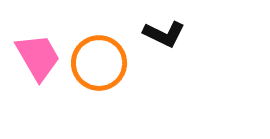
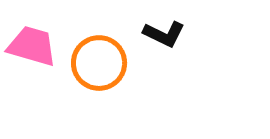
pink trapezoid: moved 6 px left, 11 px up; rotated 44 degrees counterclockwise
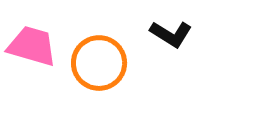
black L-shape: moved 7 px right; rotated 6 degrees clockwise
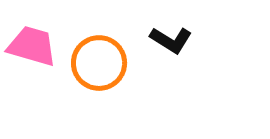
black L-shape: moved 6 px down
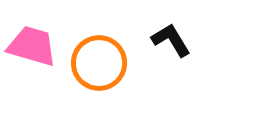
black L-shape: rotated 153 degrees counterclockwise
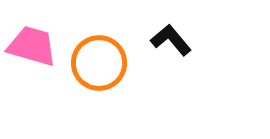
black L-shape: rotated 9 degrees counterclockwise
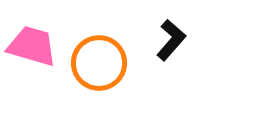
black L-shape: rotated 81 degrees clockwise
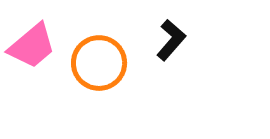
pink trapezoid: rotated 124 degrees clockwise
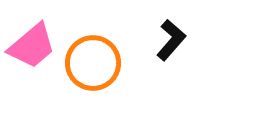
orange circle: moved 6 px left
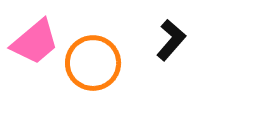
pink trapezoid: moved 3 px right, 4 px up
